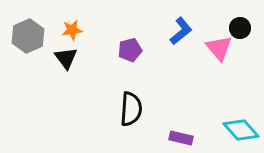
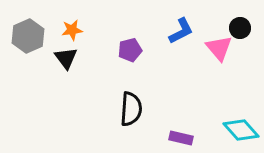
blue L-shape: rotated 12 degrees clockwise
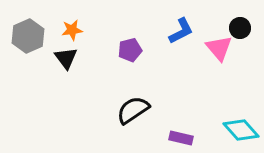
black semicircle: moved 2 px right, 1 px down; rotated 128 degrees counterclockwise
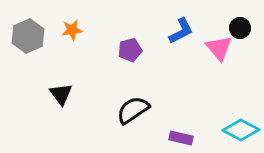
black triangle: moved 5 px left, 36 px down
cyan diamond: rotated 21 degrees counterclockwise
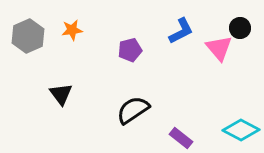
purple rectangle: rotated 25 degrees clockwise
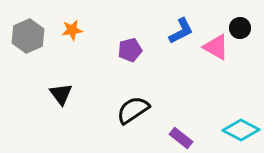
pink triangle: moved 3 px left, 1 px up; rotated 20 degrees counterclockwise
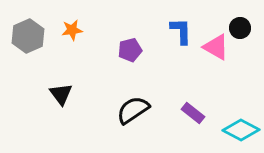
blue L-shape: rotated 64 degrees counterclockwise
purple rectangle: moved 12 px right, 25 px up
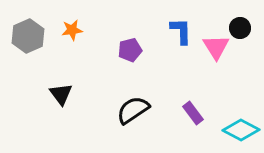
pink triangle: rotated 28 degrees clockwise
purple rectangle: rotated 15 degrees clockwise
